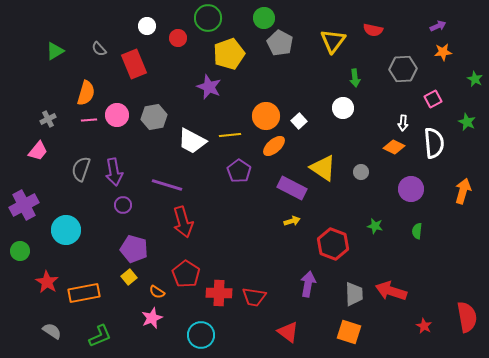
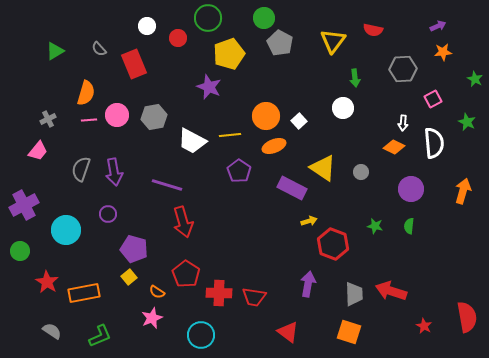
orange ellipse at (274, 146): rotated 20 degrees clockwise
purple circle at (123, 205): moved 15 px left, 9 px down
yellow arrow at (292, 221): moved 17 px right
green semicircle at (417, 231): moved 8 px left, 5 px up
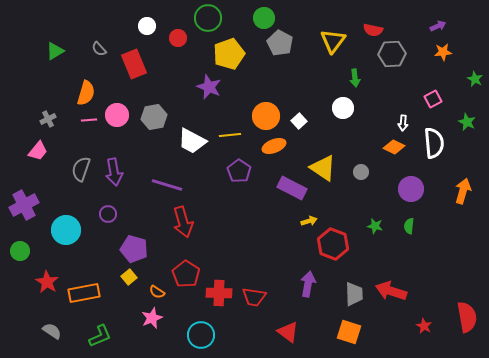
gray hexagon at (403, 69): moved 11 px left, 15 px up
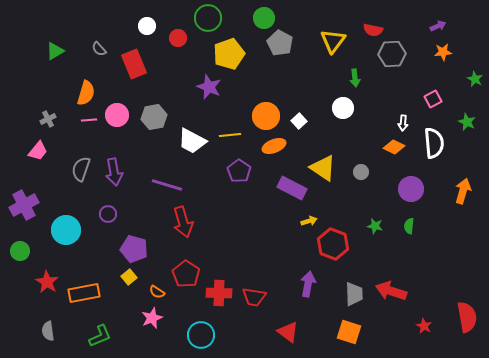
gray semicircle at (52, 331): moved 4 px left; rotated 132 degrees counterclockwise
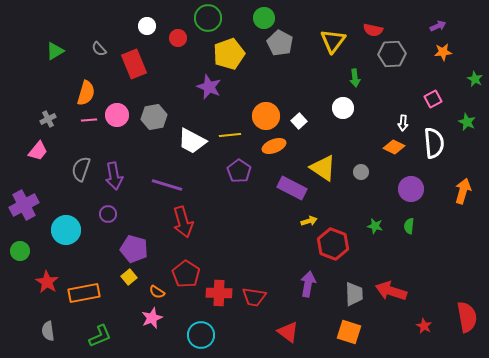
purple arrow at (114, 172): moved 4 px down
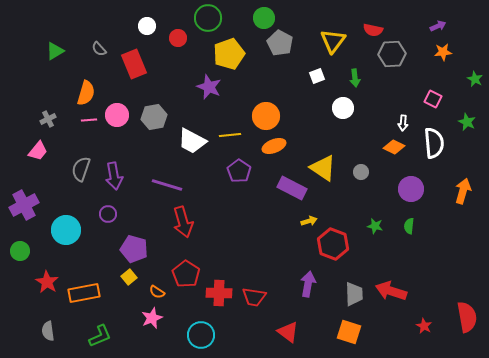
pink square at (433, 99): rotated 36 degrees counterclockwise
white square at (299, 121): moved 18 px right, 45 px up; rotated 21 degrees clockwise
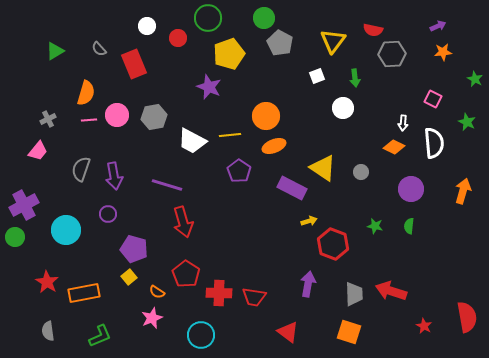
green circle at (20, 251): moved 5 px left, 14 px up
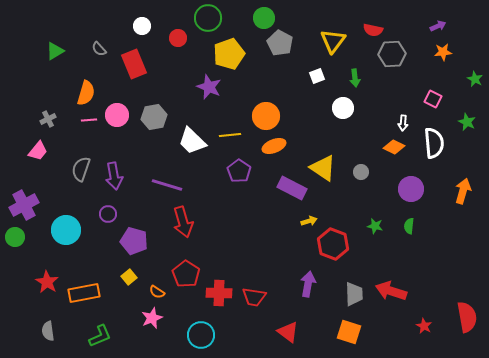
white circle at (147, 26): moved 5 px left
white trapezoid at (192, 141): rotated 16 degrees clockwise
purple pentagon at (134, 249): moved 8 px up
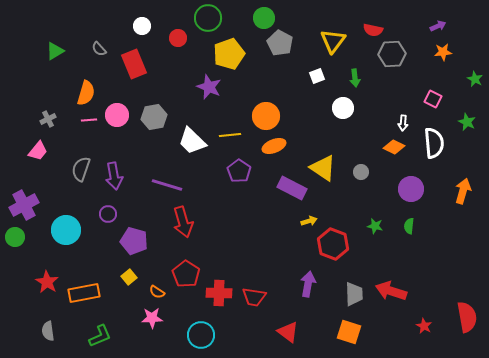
pink star at (152, 318): rotated 20 degrees clockwise
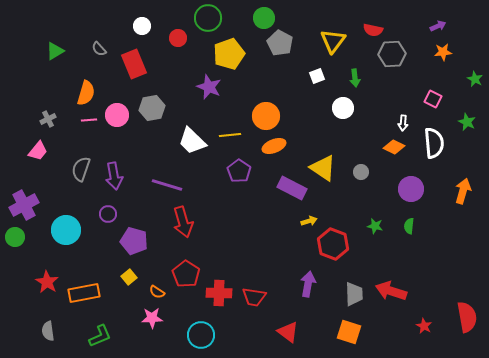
gray hexagon at (154, 117): moved 2 px left, 9 px up
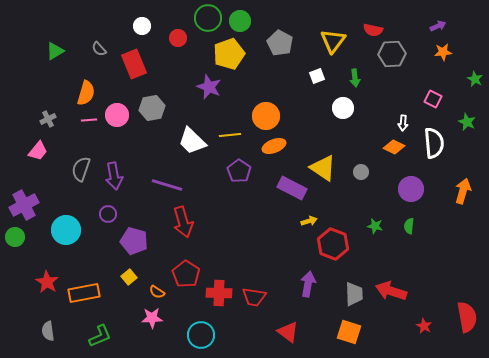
green circle at (264, 18): moved 24 px left, 3 px down
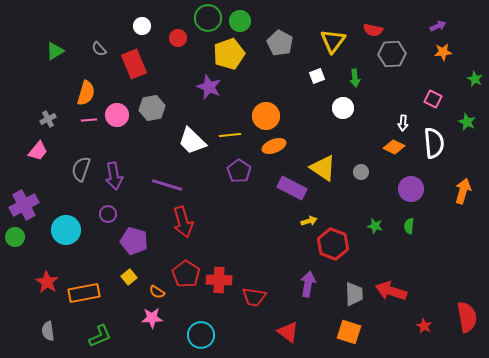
red cross at (219, 293): moved 13 px up
